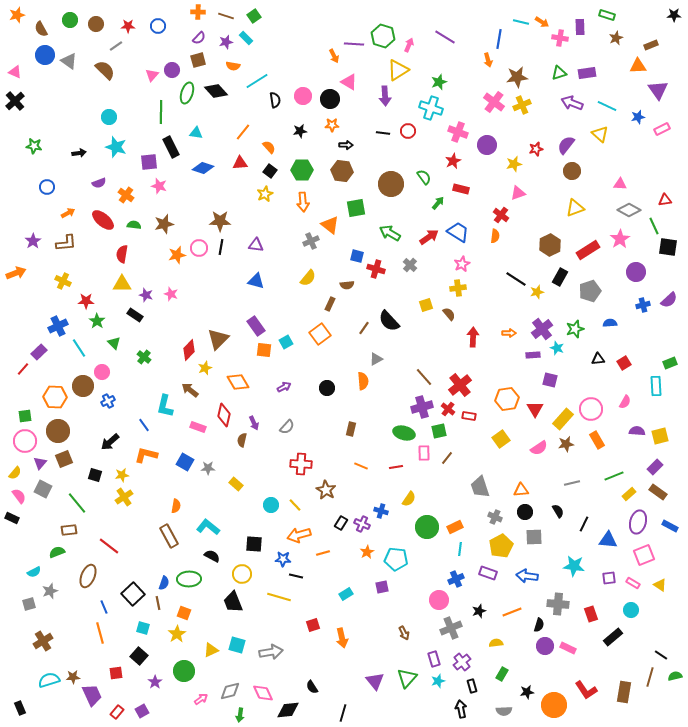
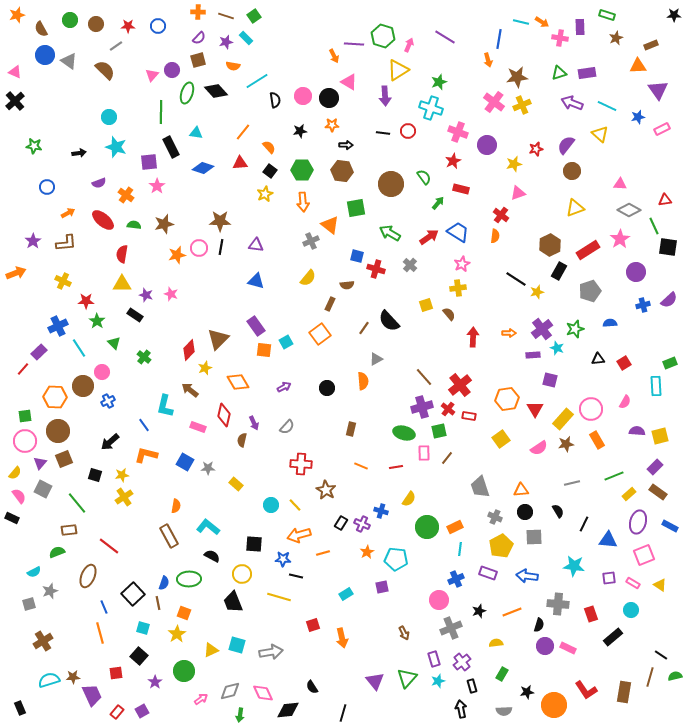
black circle at (330, 99): moved 1 px left, 1 px up
pink star at (159, 186): moved 2 px left; rotated 21 degrees clockwise
black rectangle at (560, 277): moved 1 px left, 6 px up
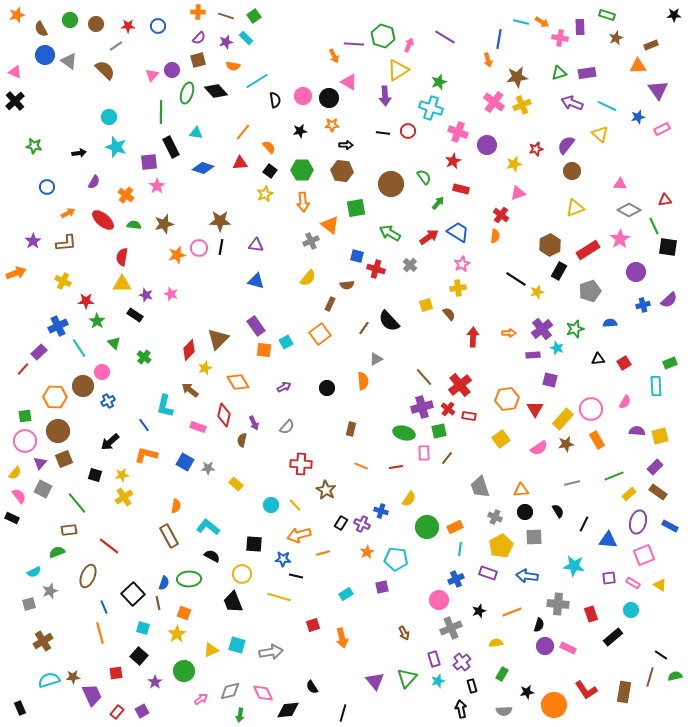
purple semicircle at (99, 183): moved 5 px left, 1 px up; rotated 40 degrees counterclockwise
red semicircle at (122, 254): moved 3 px down
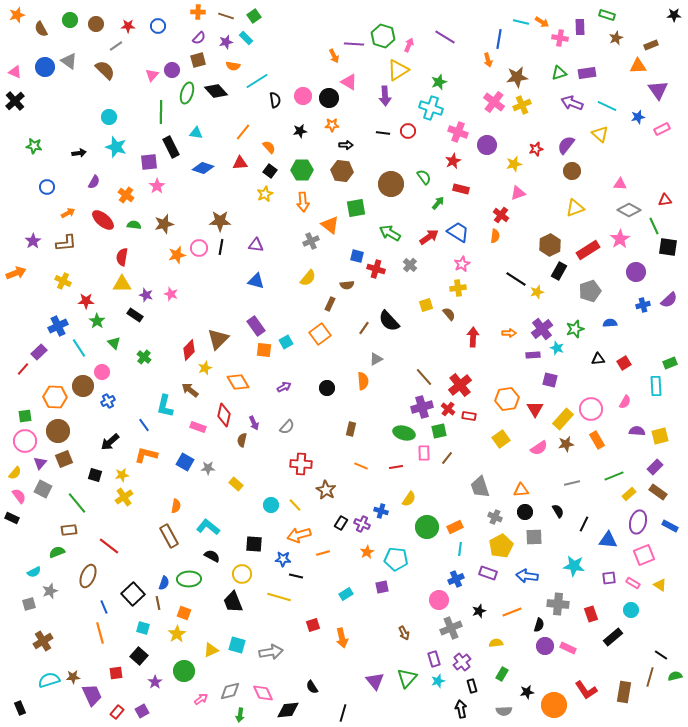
blue circle at (45, 55): moved 12 px down
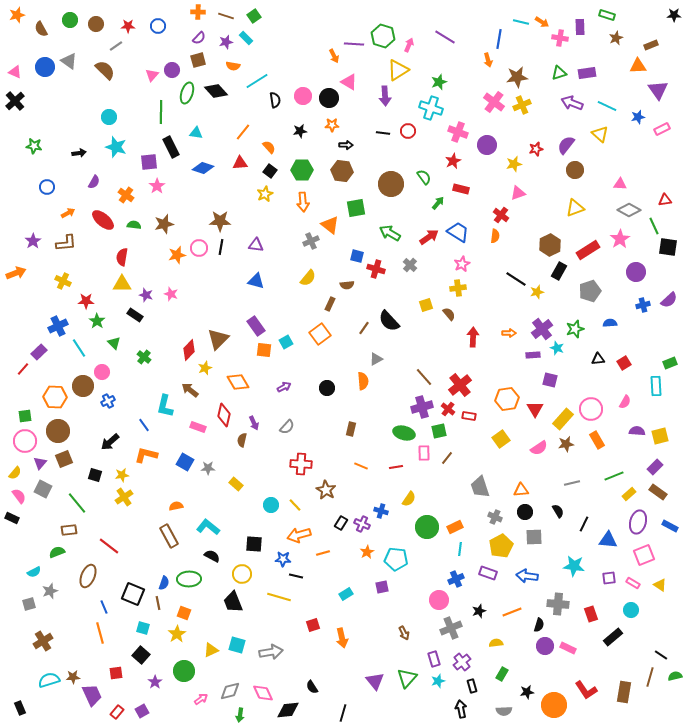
brown circle at (572, 171): moved 3 px right, 1 px up
orange semicircle at (176, 506): rotated 112 degrees counterclockwise
black square at (133, 594): rotated 25 degrees counterclockwise
black square at (139, 656): moved 2 px right, 1 px up
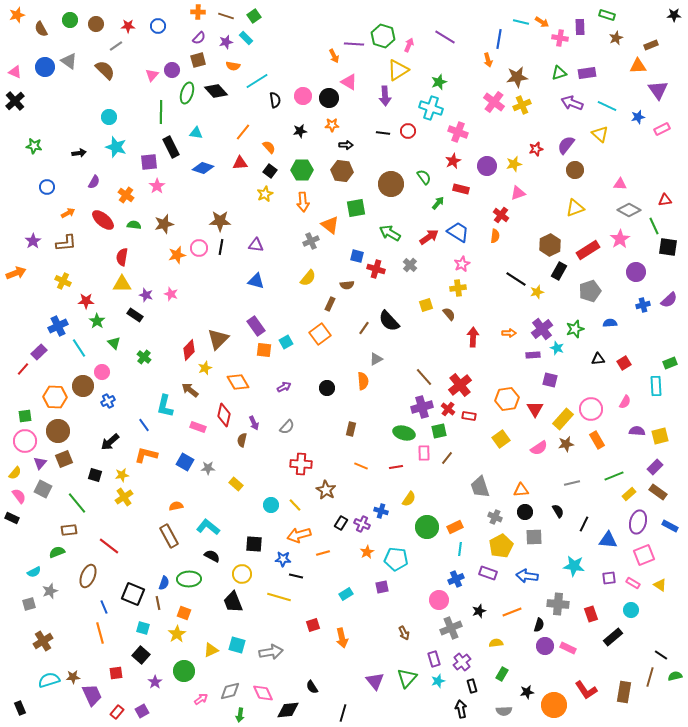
purple circle at (487, 145): moved 21 px down
